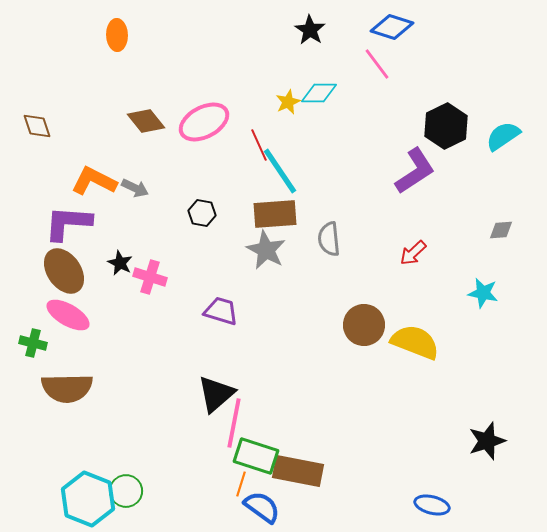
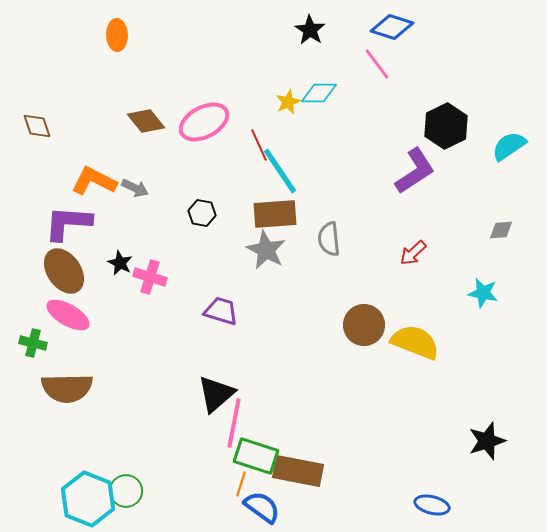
cyan semicircle at (503, 136): moved 6 px right, 10 px down
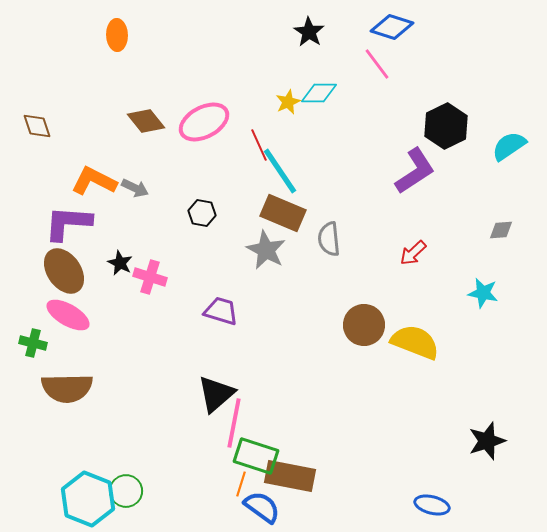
black star at (310, 30): moved 1 px left, 2 px down
brown rectangle at (275, 214): moved 8 px right, 1 px up; rotated 27 degrees clockwise
brown rectangle at (298, 471): moved 8 px left, 5 px down
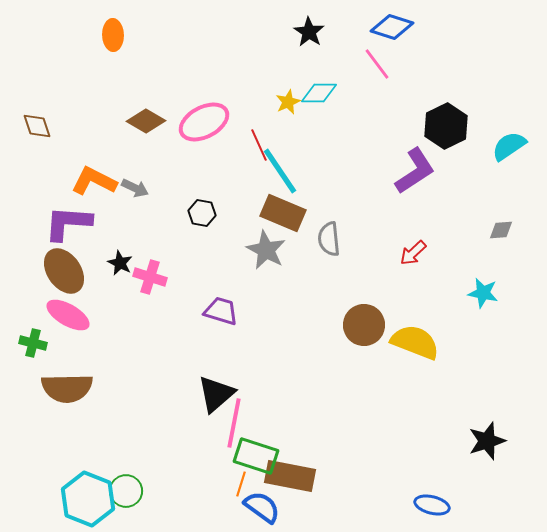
orange ellipse at (117, 35): moved 4 px left
brown diamond at (146, 121): rotated 21 degrees counterclockwise
